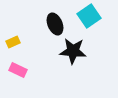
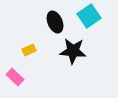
black ellipse: moved 2 px up
yellow rectangle: moved 16 px right, 8 px down
pink rectangle: moved 3 px left, 7 px down; rotated 18 degrees clockwise
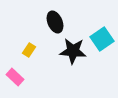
cyan square: moved 13 px right, 23 px down
yellow rectangle: rotated 32 degrees counterclockwise
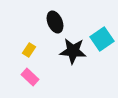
pink rectangle: moved 15 px right
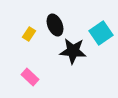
black ellipse: moved 3 px down
cyan square: moved 1 px left, 6 px up
yellow rectangle: moved 16 px up
